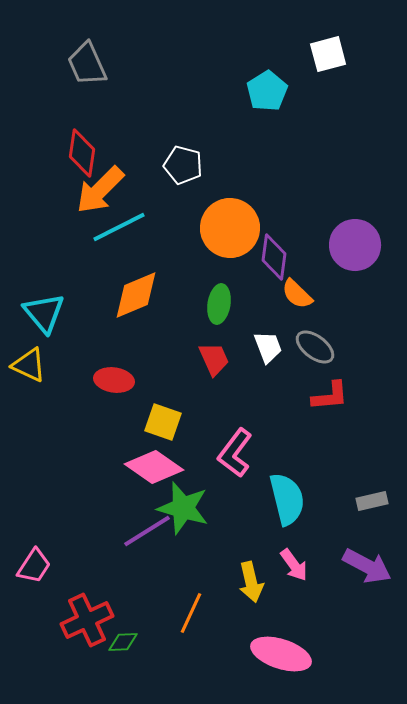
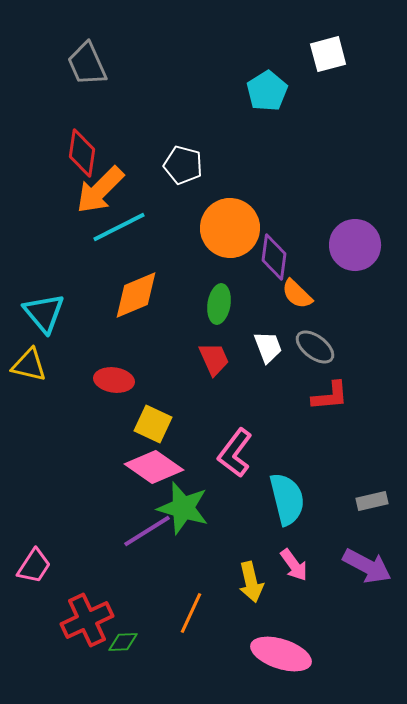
yellow triangle: rotated 12 degrees counterclockwise
yellow square: moved 10 px left, 2 px down; rotated 6 degrees clockwise
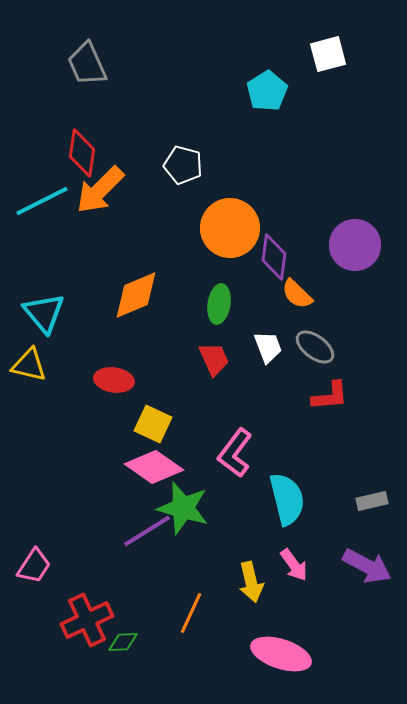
cyan line: moved 77 px left, 26 px up
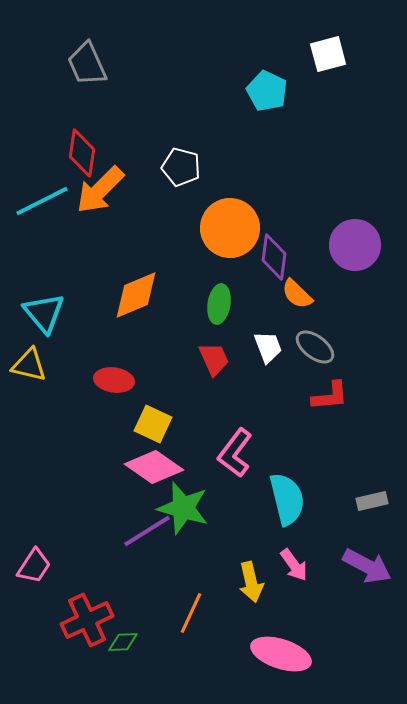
cyan pentagon: rotated 15 degrees counterclockwise
white pentagon: moved 2 px left, 2 px down
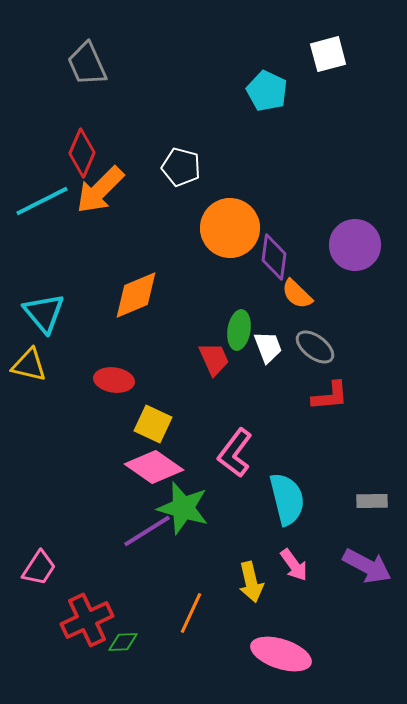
red diamond: rotated 15 degrees clockwise
green ellipse: moved 20 px right, 26 px down
gray rectangle: rotated 12 degrees clockwise
pink trapezoid: moved 5 px right, 2 px down
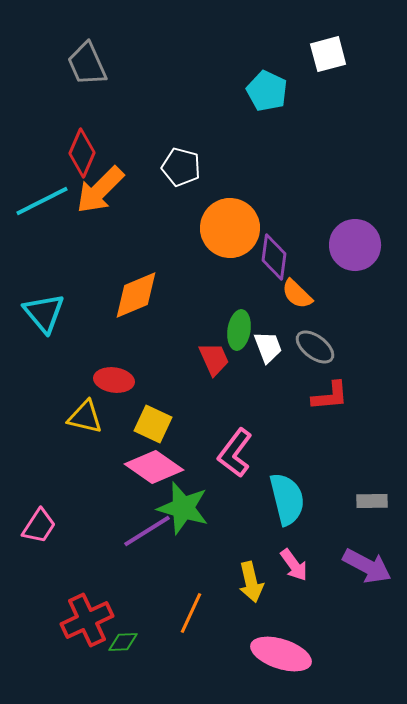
yellow triangle: moved 56 px right, 52 px down
pink trapezoid: moved 42 px up
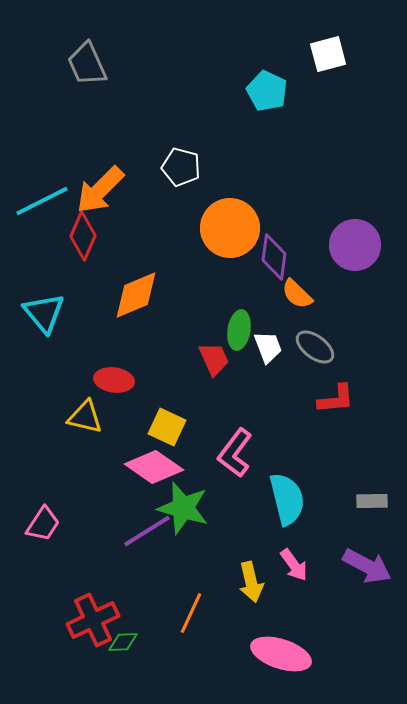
red diamond: moved 1 px right, 83 px down
red L-shape: moved 6 px right, 3 px down
yellow square: moved 14 px right, 3 px down
pink trapezoid: moved 4 px right, 2 px up
red cross: moved 6 px right
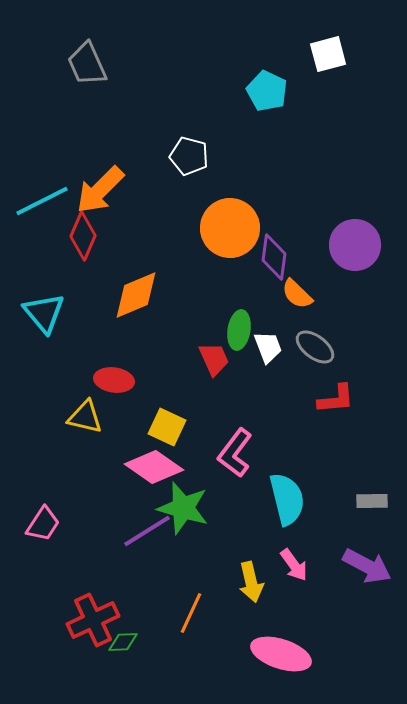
white pentagon: moved 8 px right, 11 px up
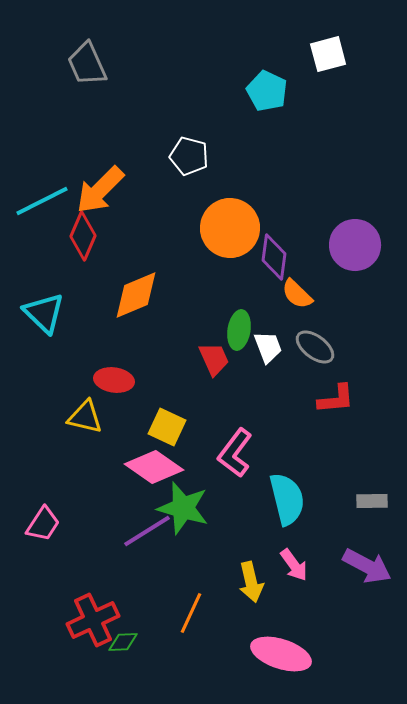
cyan triangle: rotated 6 degrees counterclockwise
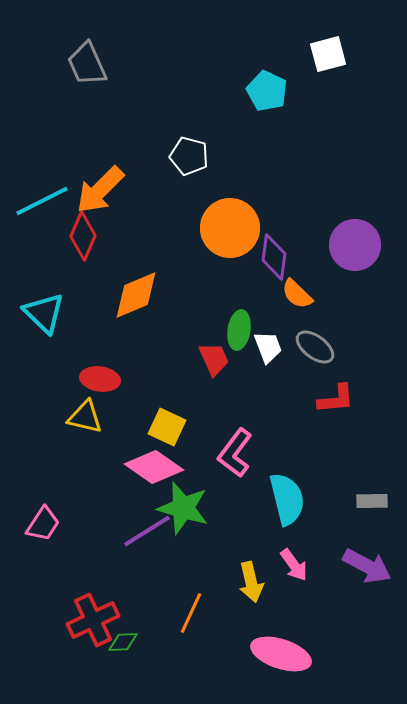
red ellipse: moved 14 px left, 1 px up
